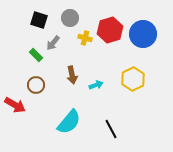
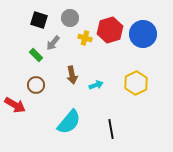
yellow hexagon: moved 3 px right, 4 px down
black line: rotated 18 degrees clockwise
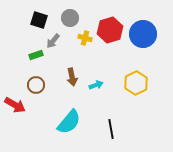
gray arrow: moved 2 px up
green rectangle: rotated 64 degrees counterclockwise
brown arrow: moved 2 px down
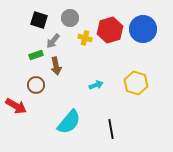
blue circle: moved 5 px up
brown arrow: moved 16 px left, 11 px up
yellow hexagon: rotated 15 degrees counterclockwise
red arrow: moved 1 px right, 1 px down
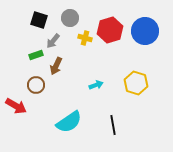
blue circle: moved 2 px right, 2 px down
brown arrow: rotated 36 degrees clockwise
cyan semicircle: rotated 16 degrees clockwise
black line: moved 2 px right, 4 px up
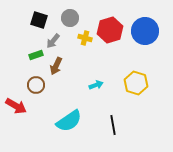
cyan semicircle: moved 1 px up
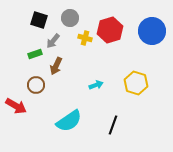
blue circle: moved 7 px right
green rectangle: moved 1 px left, 1 px up
black line: rotated 30 degrees clockwise
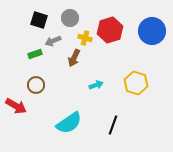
gray arrow: rotated 28 degrees clockwise
brown arrow: moved 18 px right, 8 px up
cyan semicircle: moved 2 px down
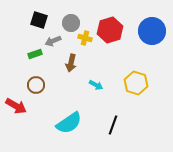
gray circle: moved 1 px right, 5 px down
brown arrow: moved 3 px left, 5 px down; rotated 12 degrees counterclockwise
cyan arrow: rotated 48 degrees clockwise
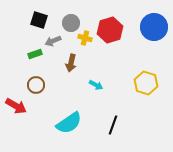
blue circle: moved 2 px right, 4 px up
yellow hexagon: moved 10 px right
